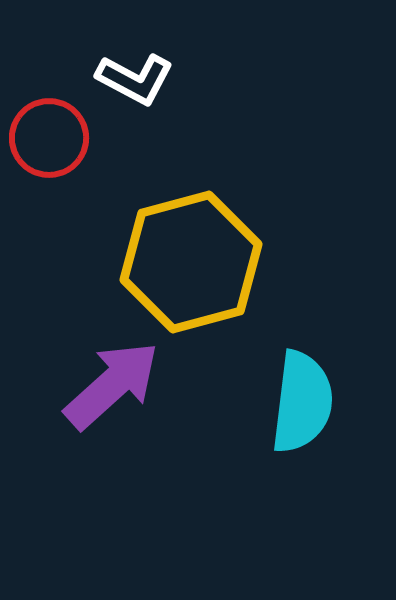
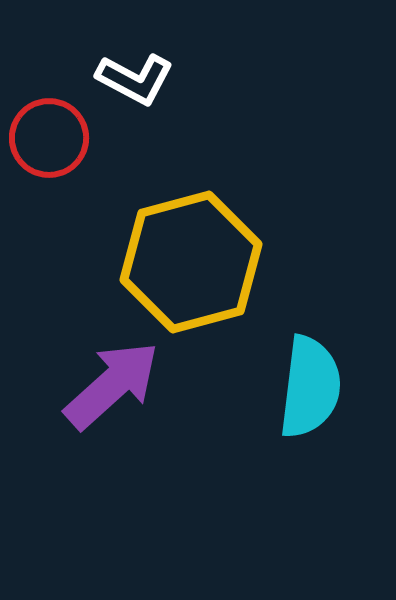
cyan semicircle: moved 8 px right, 15 px up
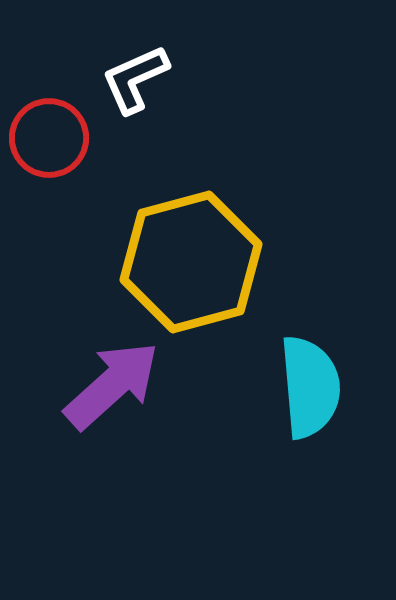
white L-shape: rotated 128 degrees clockwise
cyan semicircle: rotated 12 degrees counterclockwise
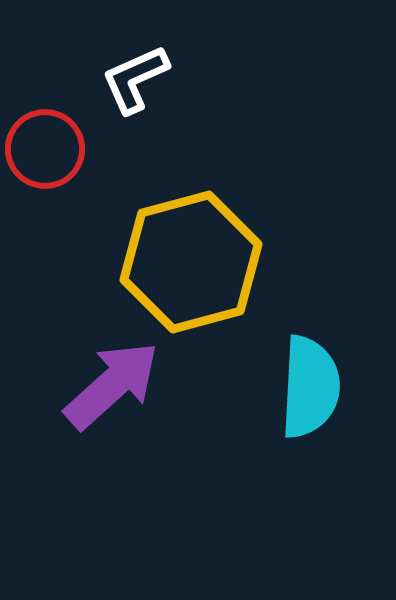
red circle: moved 4 px left, 11 px down
cyan semicircle: rotated 8 degrees clockwise
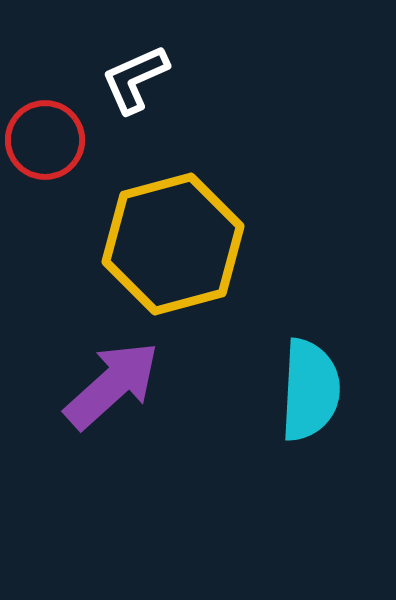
red circle: moved 9 px up
yellow hexagon: moved 18 px left, 18 px up
cyan semicircle: moved 3 px down
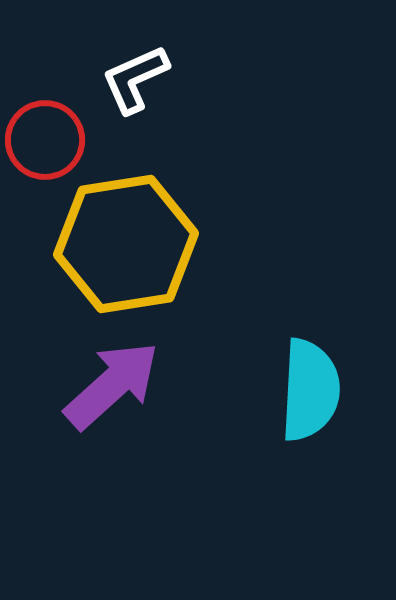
yellow hexagon: moved 47 px left; rotated 6 degrees clockwise
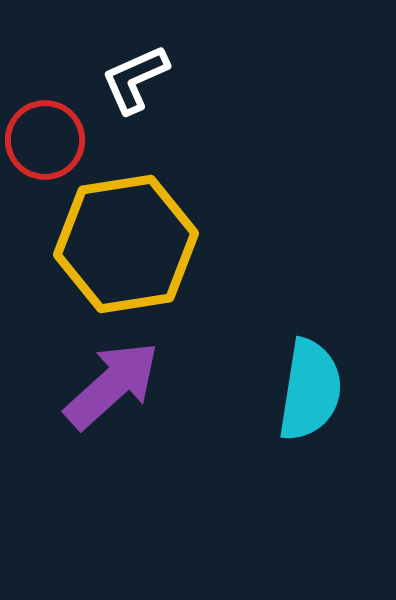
cyan semicircle: rotated 6 degrees clockwise
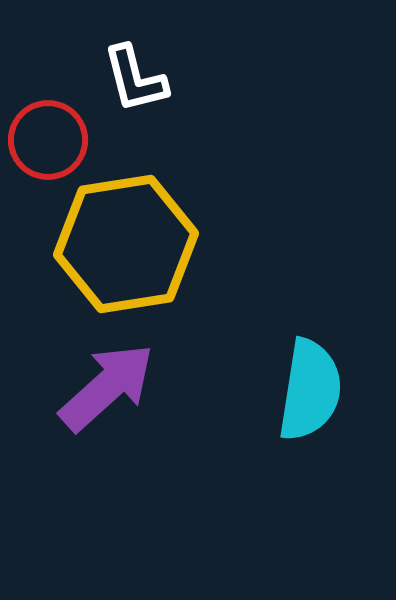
white L-shape: rotated 80 degrees counterclockwise
red circle: moved 3 px right
purple arrow: moved 5 px left, 2 px down
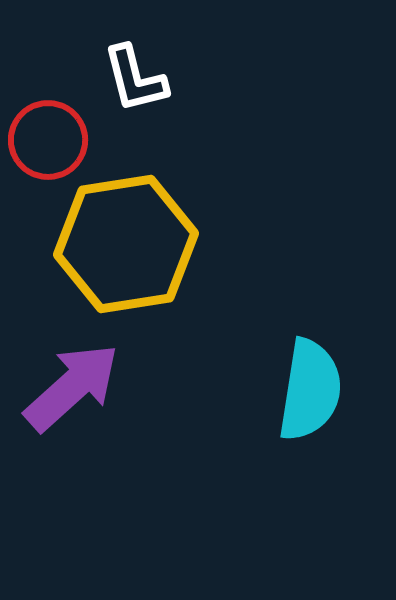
purple arrow: moved 35 px left
